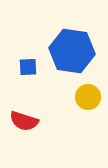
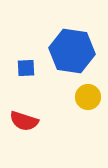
blue square: moved 2 px left, 1 px down
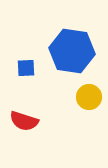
yellow circle: moved 1 px right
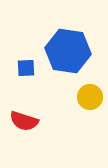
blue hexagon: moved 4 px left
yellow circle: moved 1 px right
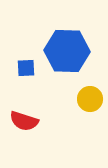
blue hexagon: moved 1 px left; rotated 6 degrees counterclockwise
yellow circle: moved 2 px down
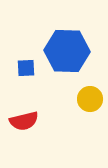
red semicircle: rotated 32 degrees counterclockwise
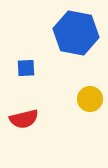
blue hexagon: moved 9 px right, 18 px up; rotated 9 degrees clockwise
red semicircle: moved 2 px up
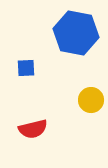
yellow circle: moved 1 px right, 1 px down
red semicircle: moved 9 px right, 10 px down
